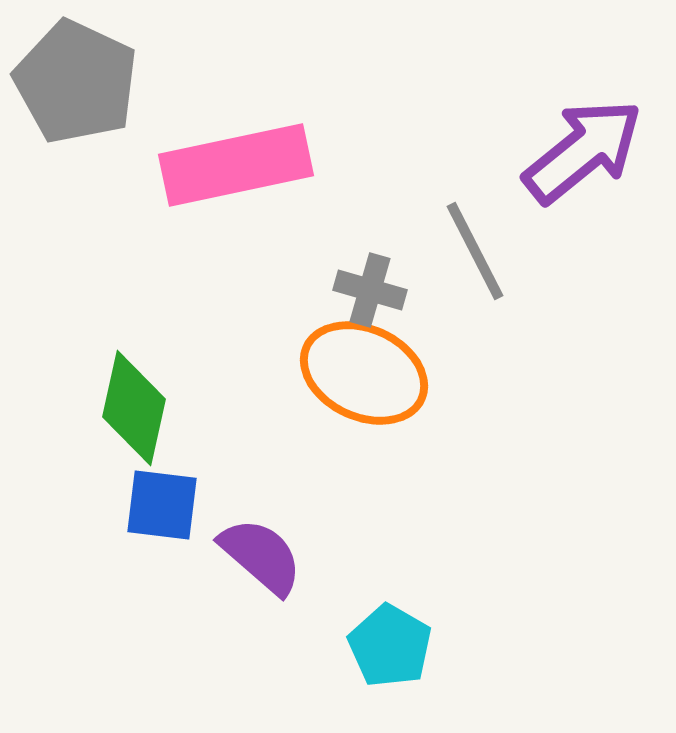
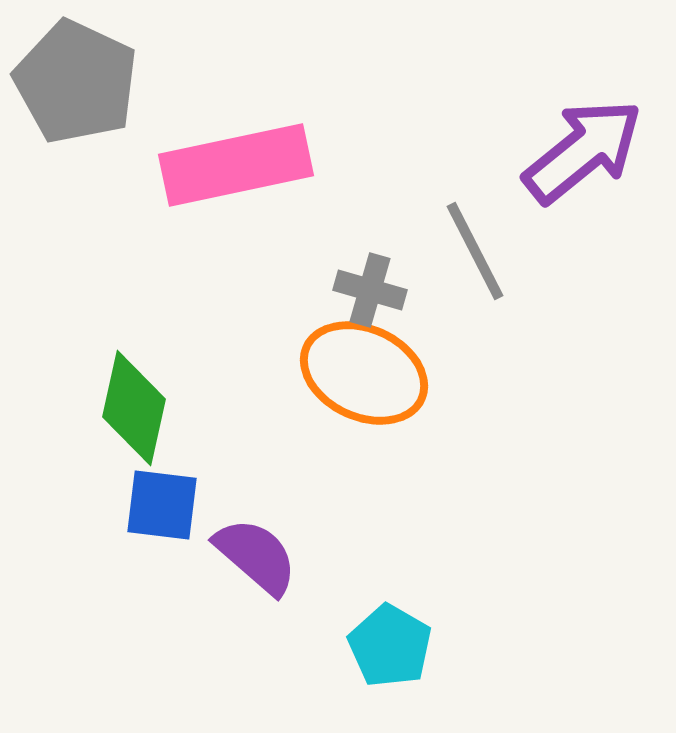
purple semicircle: moved 5 px left
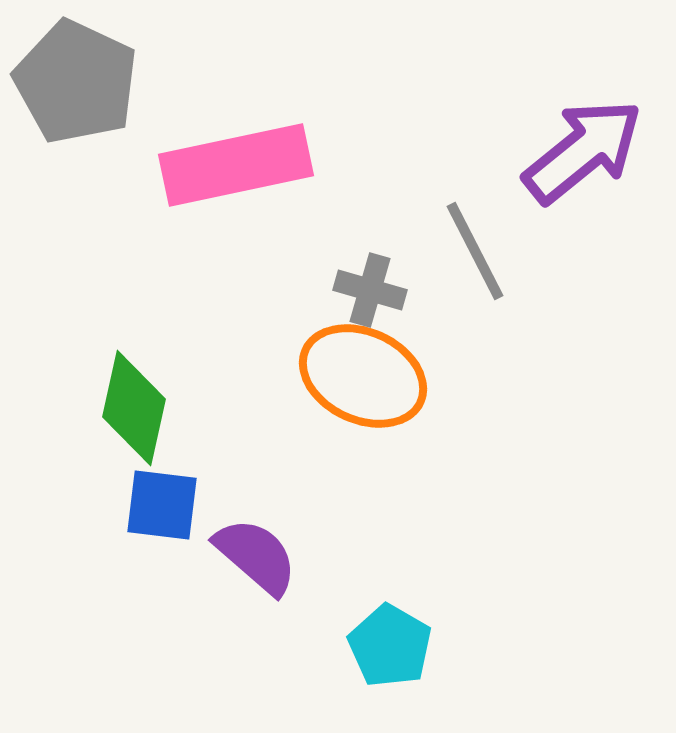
orange ellipse: moved 1 px left, 3 px down
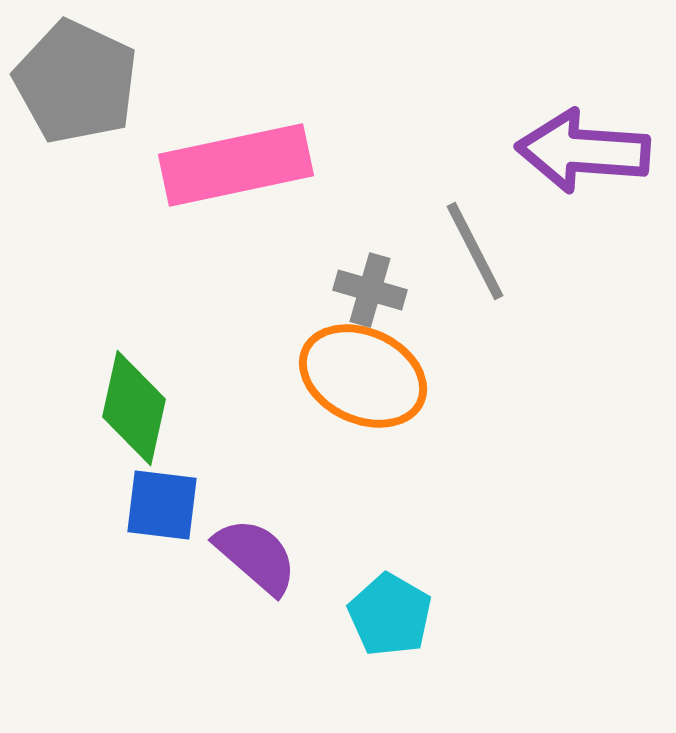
purple arrow: rotated 137 degrees counterclockwise
cyan pentagon: moved 31 px up
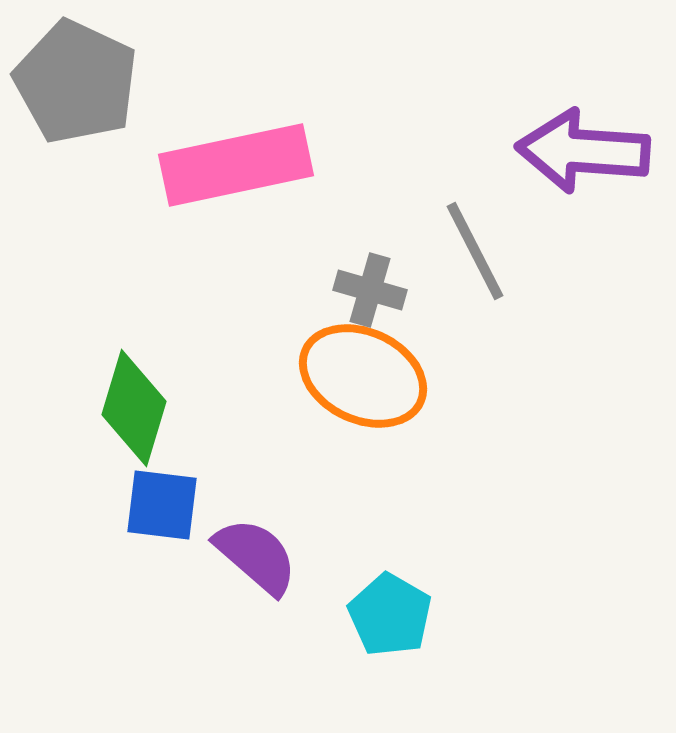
green diamond: rotated 4 degrees clockwise
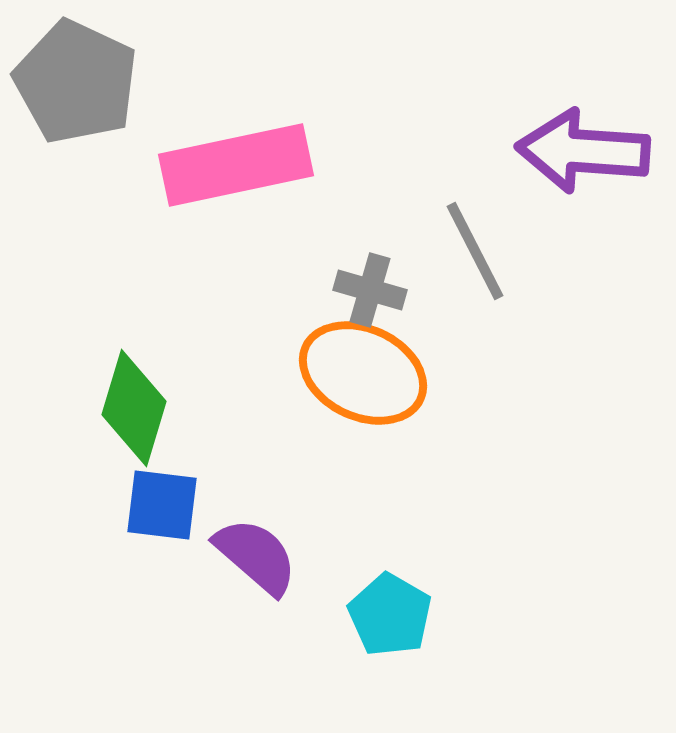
orange ellipse: moved 3 px up
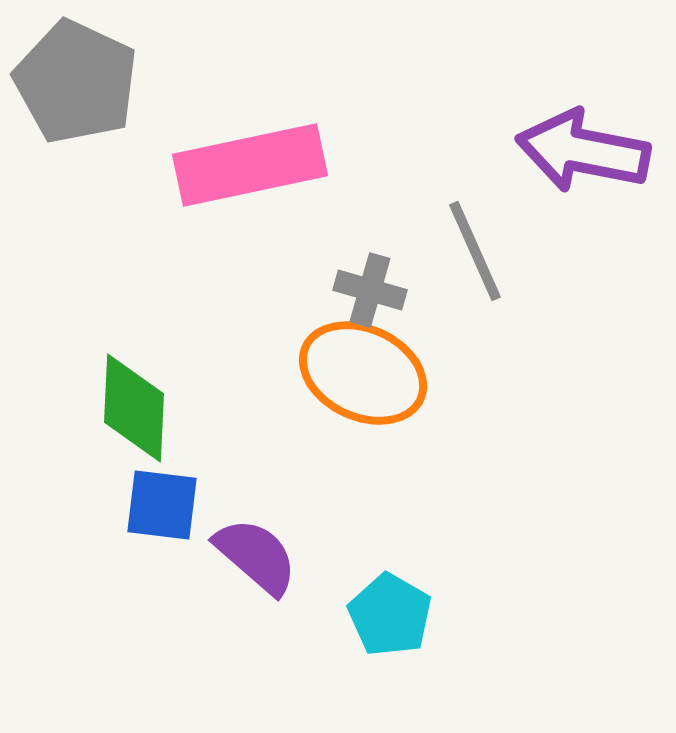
purple arrow: rotated 7 degrees clockwise
pink rectangle: moved 14 px right
gray line: rotated 3 degrees clockwise
green diamond: rotated 14 degrees counterclockwise
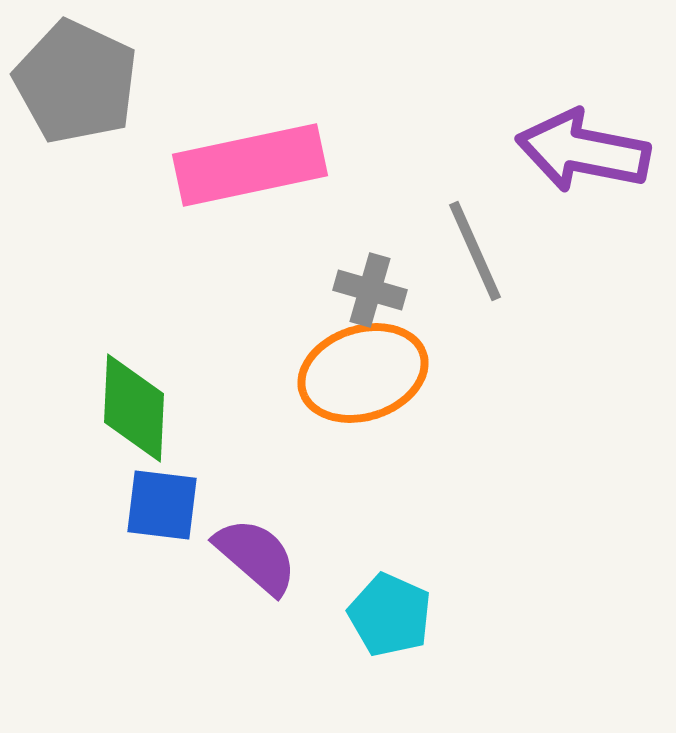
orange ellipse: rotated 43 degrees counterclockwise
cyan pentagon: rotated 6 degrees counterclockwise
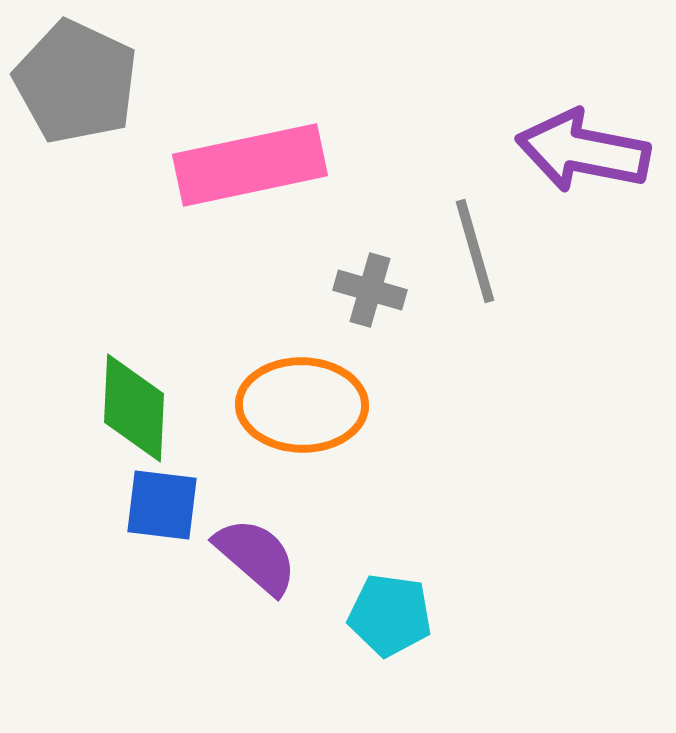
gray line: rotated 8 degrees clockwise
orange ellipse: moved 61 px left, 32 px down; rotated 19 degrees clockwise
cyan pentagon: rotated 16 degrees counterclockwise
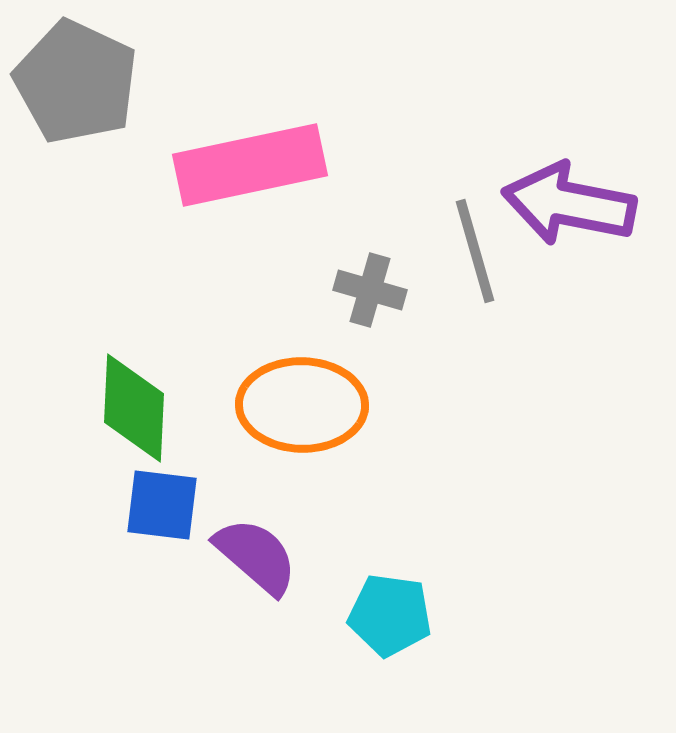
purple arrow: moved 14 px left, 53 px down
